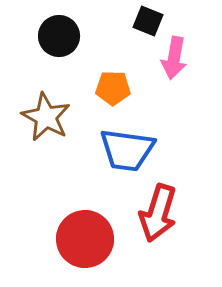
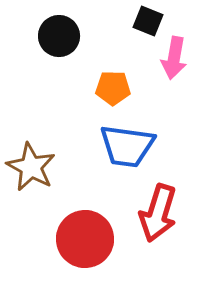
brown star: moved 15 px left, 50 px down
blue trapezoid: moved 4 px up
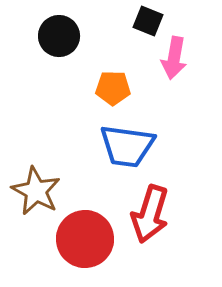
brown star: moved 5 px right, 24 px down
red arrow: moved 8 px left, 1 px down
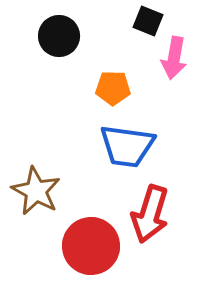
red circle: moved 6 px right, 7 px down
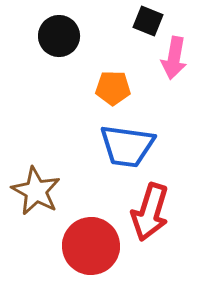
red arrow: moved 2 px up
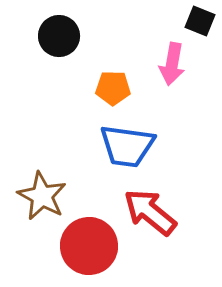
black square: moved 52 px right
pink arrow: moved 2 px left, 6 px down
brown star: moved 6 px right, 5 px down
red arrow: rotated 112 degrees clockwise
red circle: moved 2 px left
